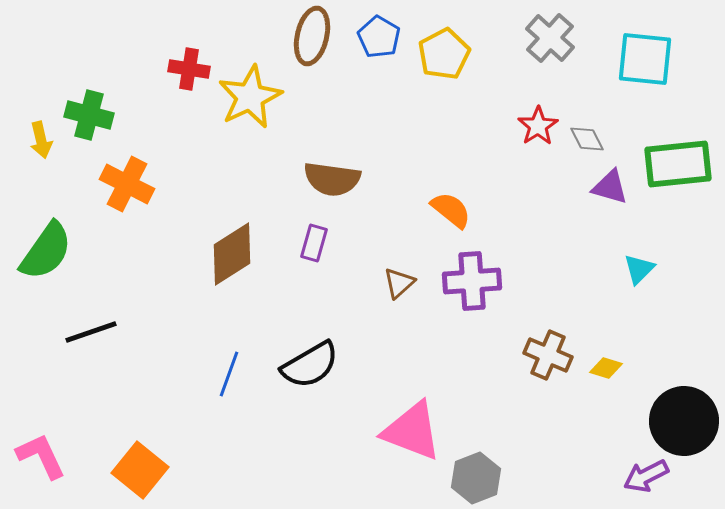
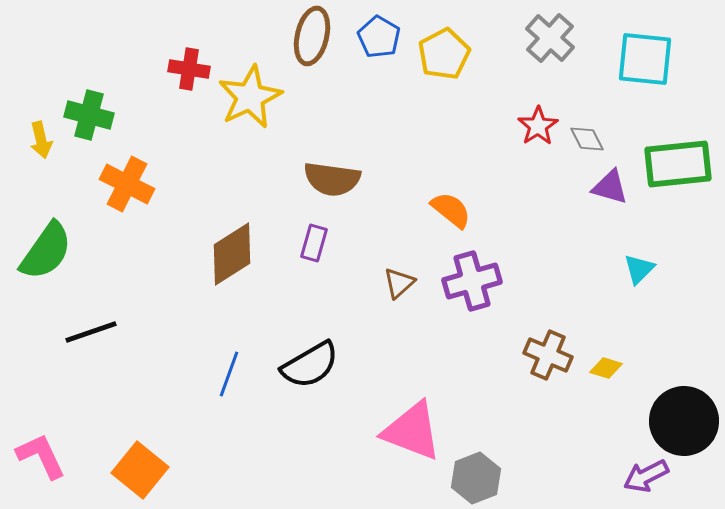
purple cross: rotated 12 degrees counterclockwise
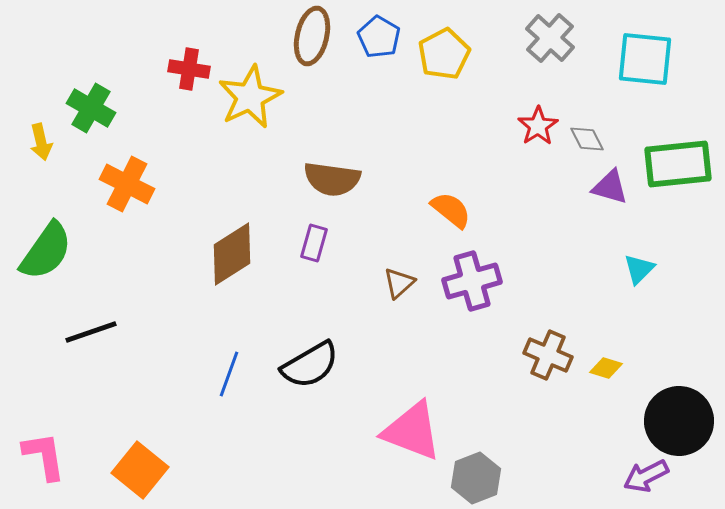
green cross: moved 2 px right, 7 px up; rotated 15 degrees clockwise
yellow arrow: moved 2 px down
black circle: moved 5 px left
pink L-shape: moved 3 px right; rotated 16 degrees clockwise
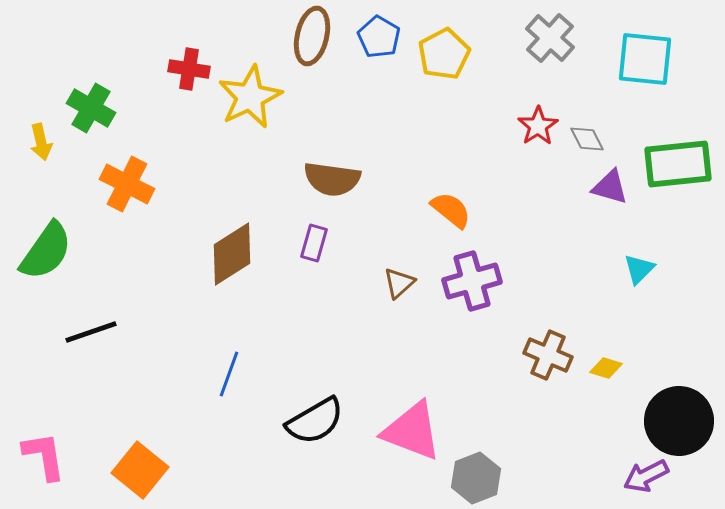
black semicircle: moved 5 px right, 56 px down
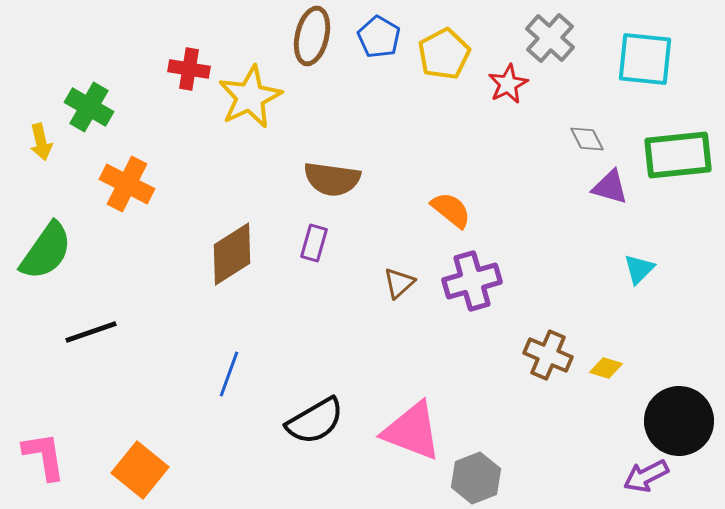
green cross: moved 2 px left, 1 px up
red star: moved 30 px left, 42 px up; rotated 6 degrees clockwise
green rectangle: moved 9 px up
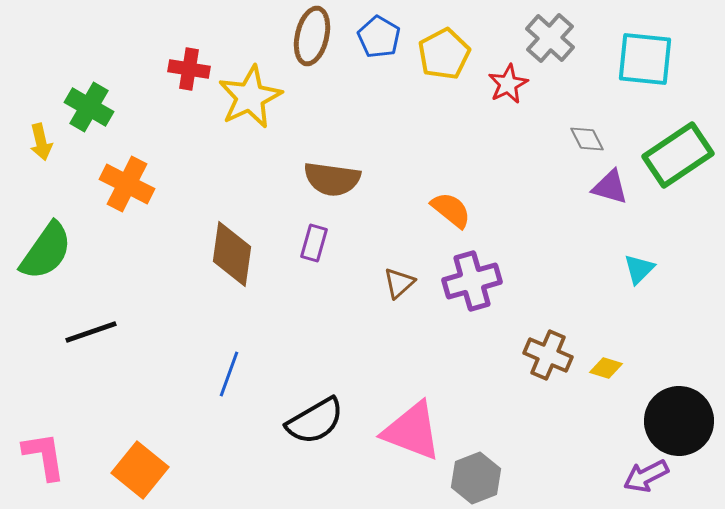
green rectangle: rotated 28 degrees counterclockwise
brown diamond: rotated 50 degrees counterclockwise
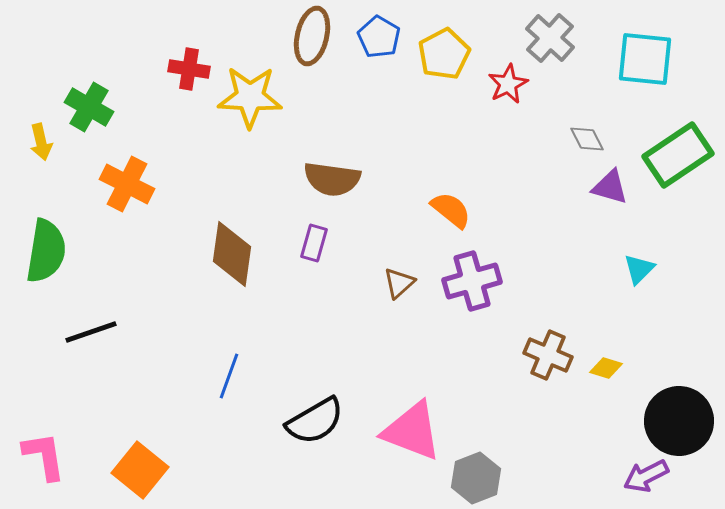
yellow star: rotated 28 degrees clockwise
green semicircle: rotated 26 degrees counterclockwise
blue line: moved 2 px down
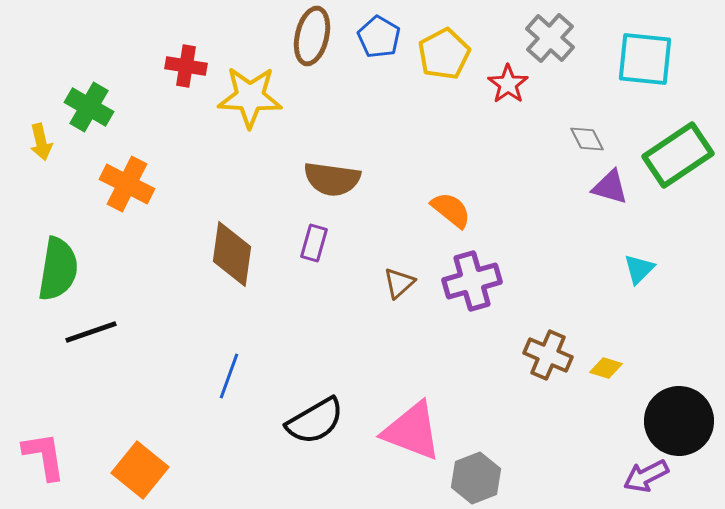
red cross: moved 3 px left, 3 px up
red star: rotated 9 degrees counterclockwise
green semicircle: moved 12 px right, 18 px down
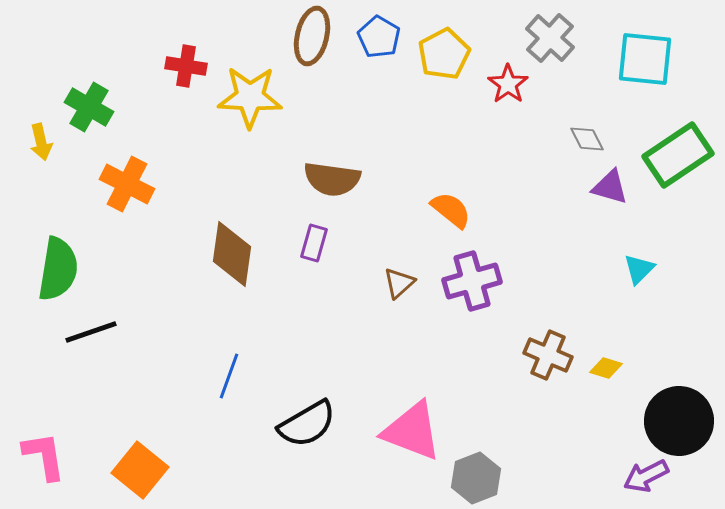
black semicircle: moved 8 px left, 3 px down
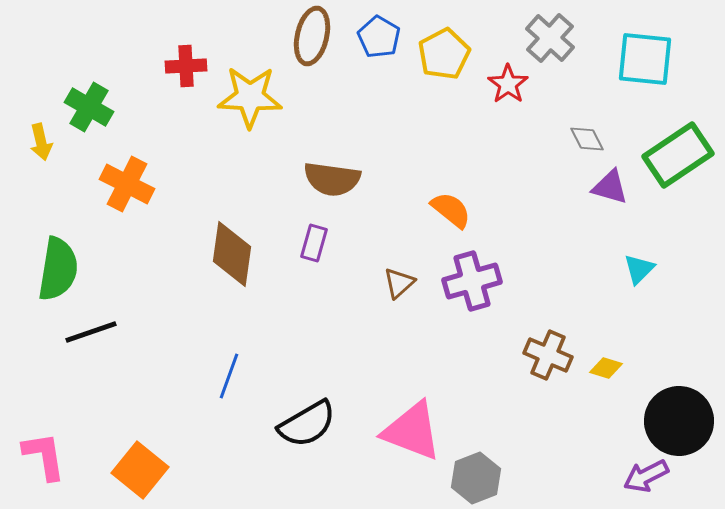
red cross: rotated 12 degrees counterclockwise
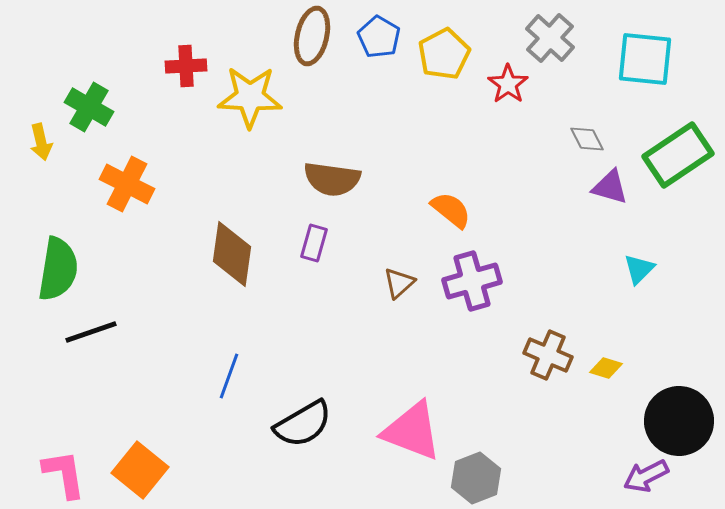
black semicircle: moved 4 px left
pink L-shape: moved 20 px right, 18 px down
